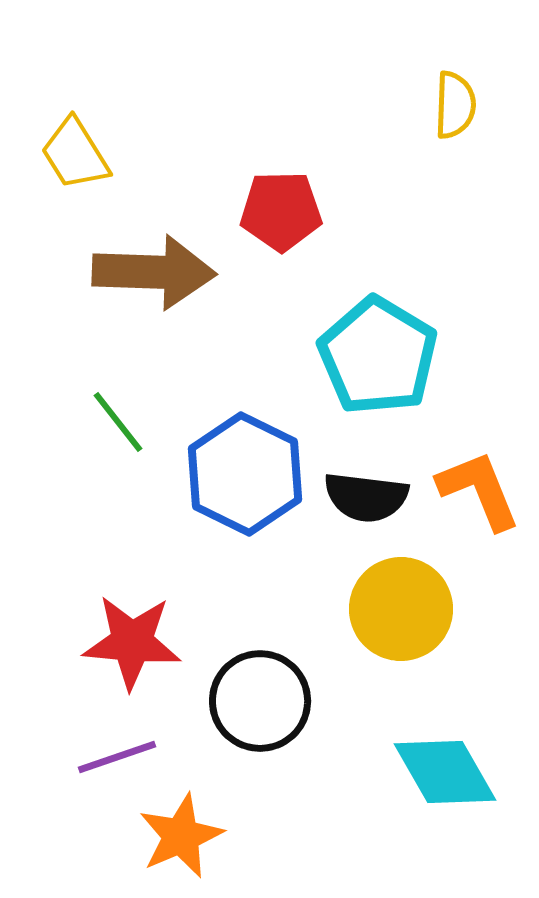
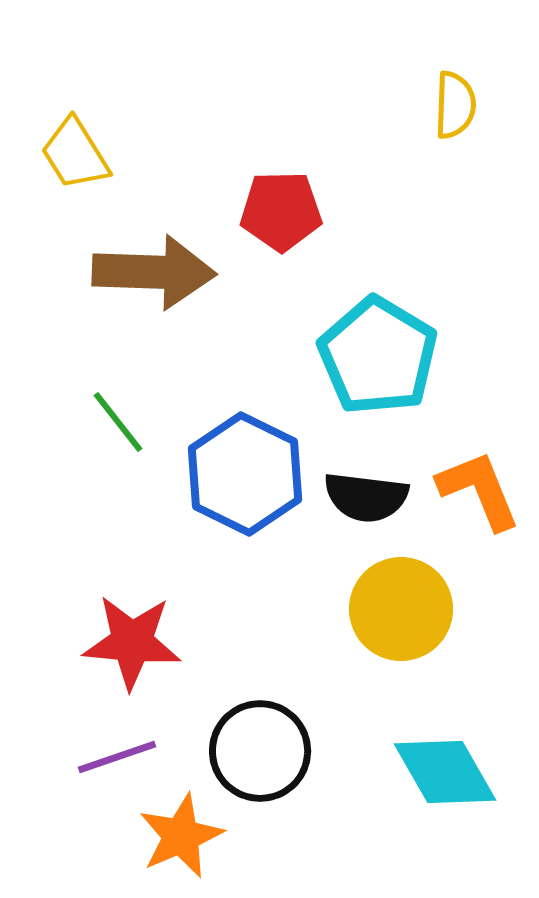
black circle: moved 50 px down
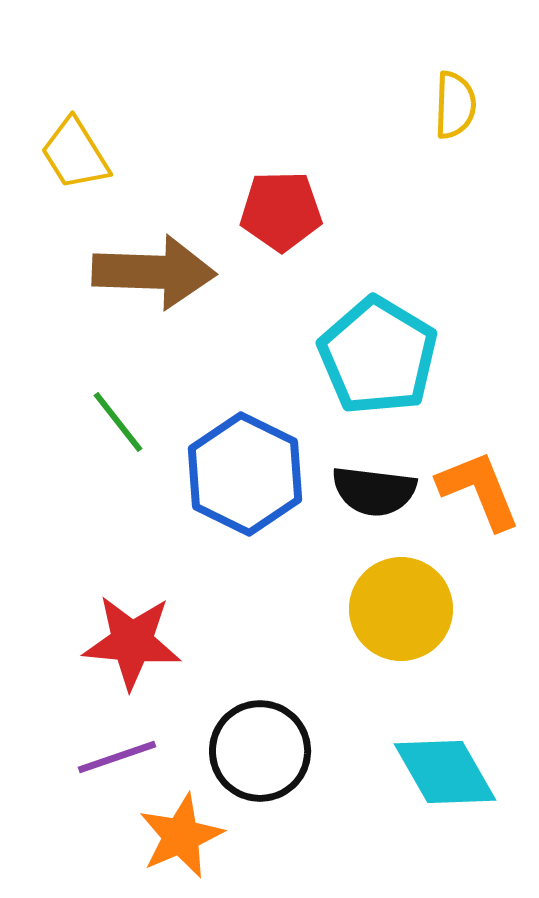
black semicircle: moved 8 px right, 6 px up
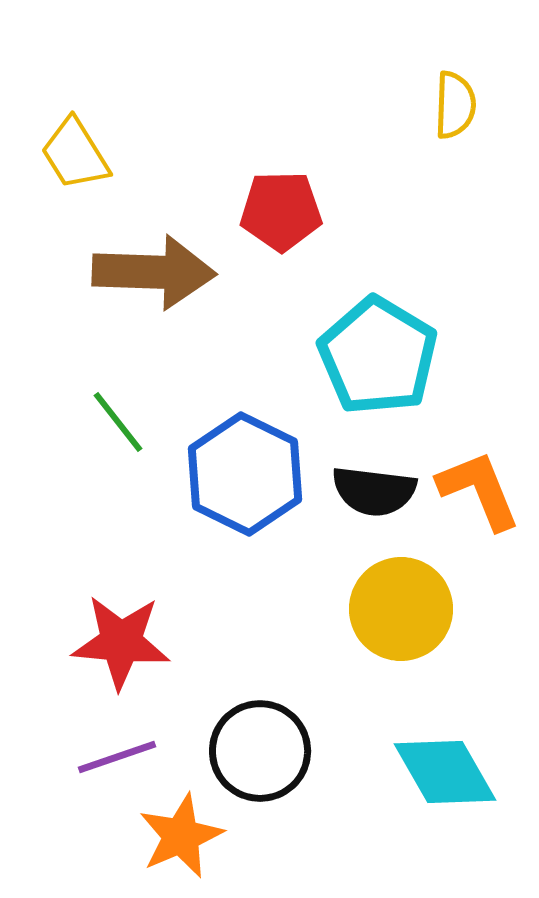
red star: moved 11 px left
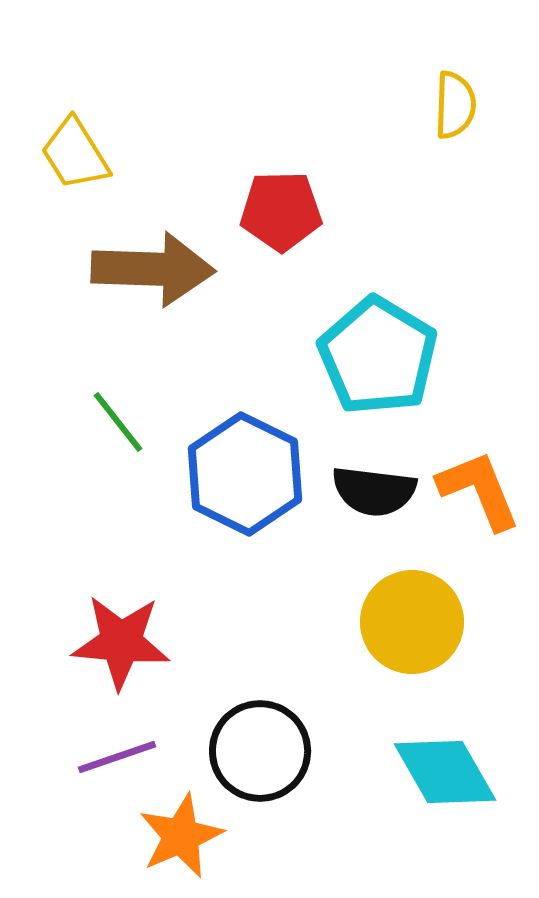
brown arrow: moved 1 px left, 3 px up
yellow circle: moved 11 px right, 13 px down
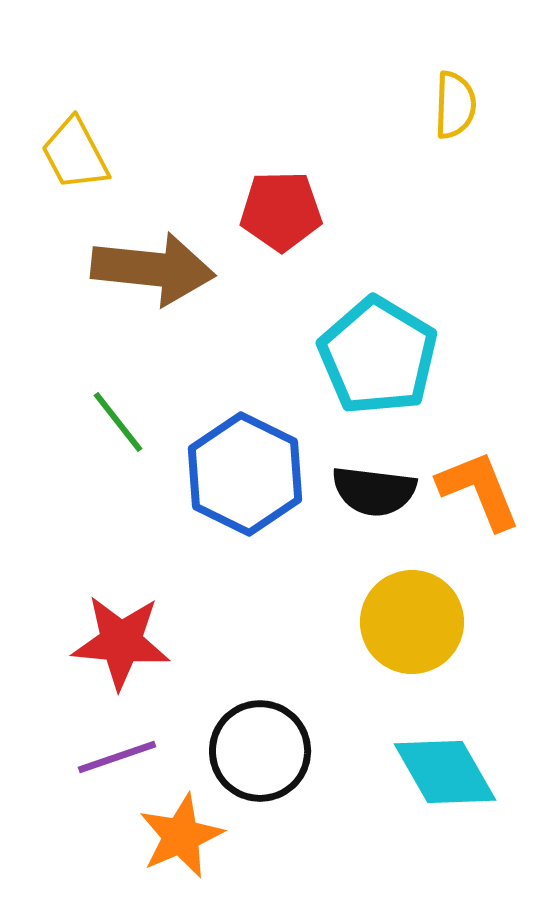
yellow trapezoid: rotated 4 degrees clockwise
brown arrow: rotated 4 degrees clockwise
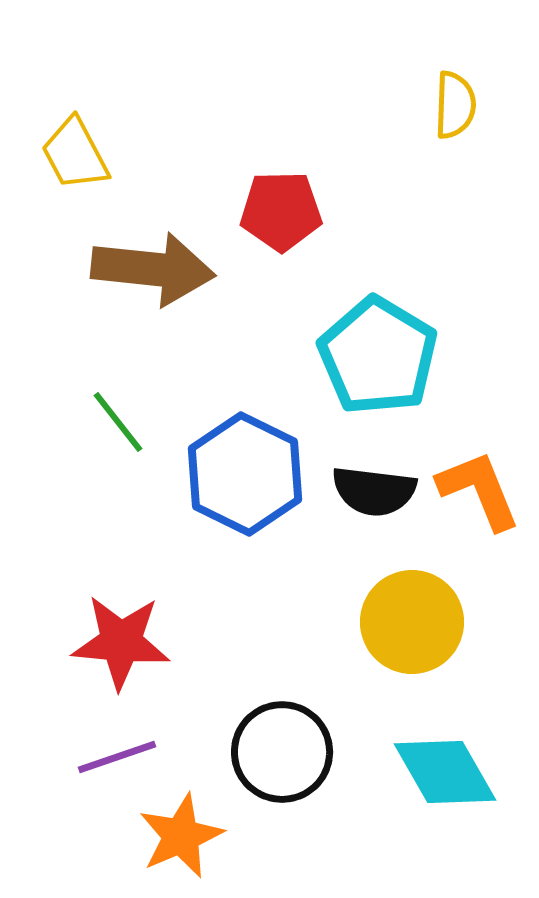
black circle: moved 22 px right, 1 px down
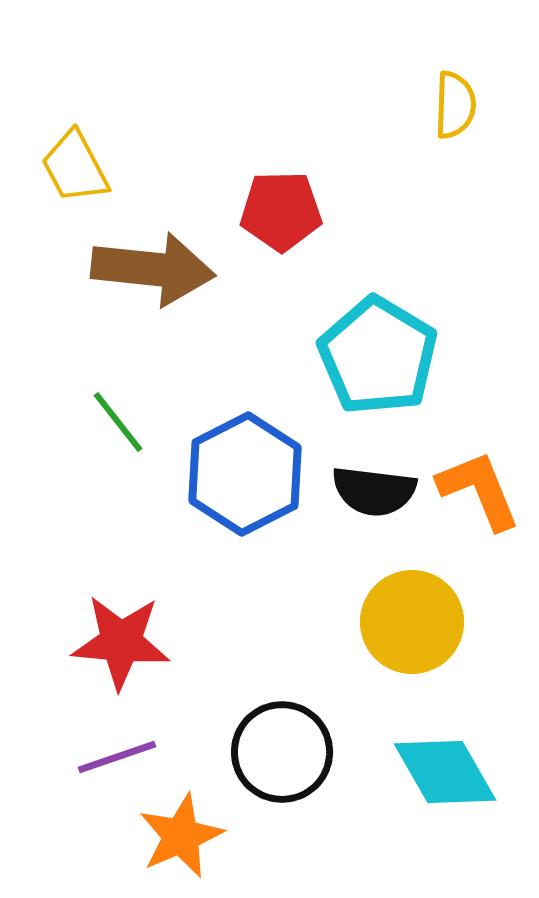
yellow trapezoid: moved 13 px down
blue hexagon: rotated 7 degrees clockwise
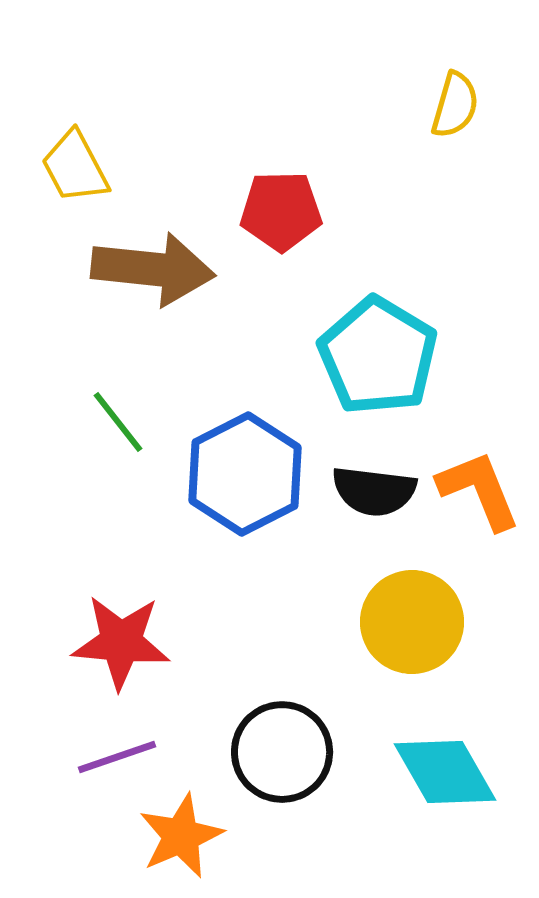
yellow semicircle: rotated 14 degrees clockwise
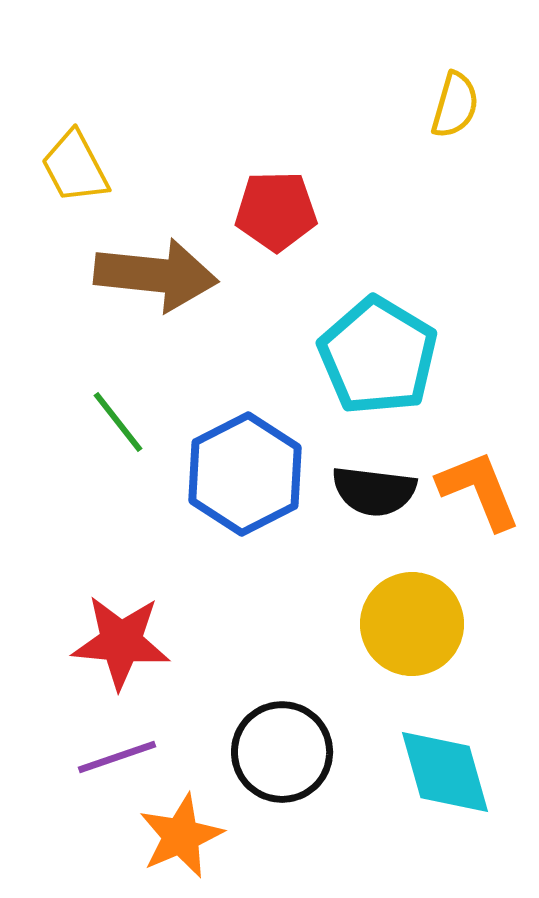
red pentagon: moved 5 px left
brown arrow: moved 3 px right, 6 px down
yellow circle: moved 2 px down
cyan diamond: rotated 14 degrees clockwise
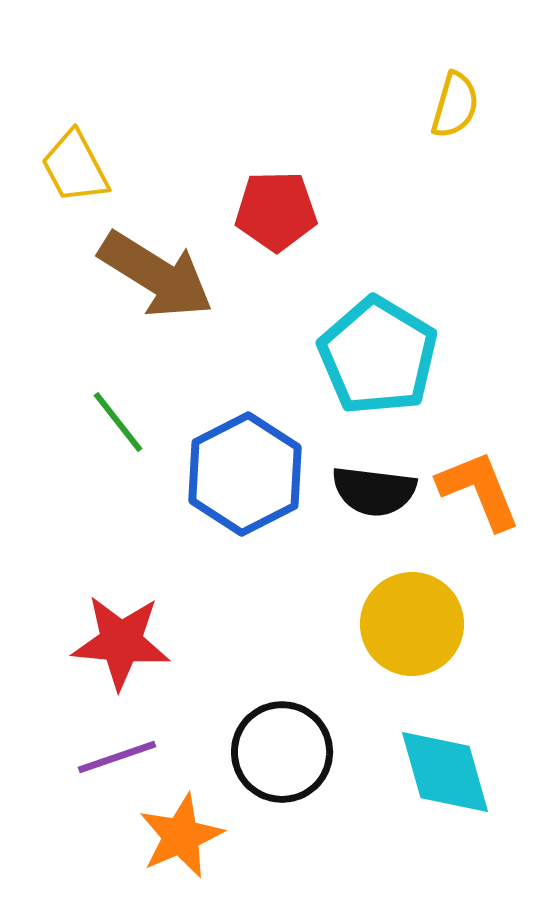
brown arrow: rotated 26 degrees clockwise
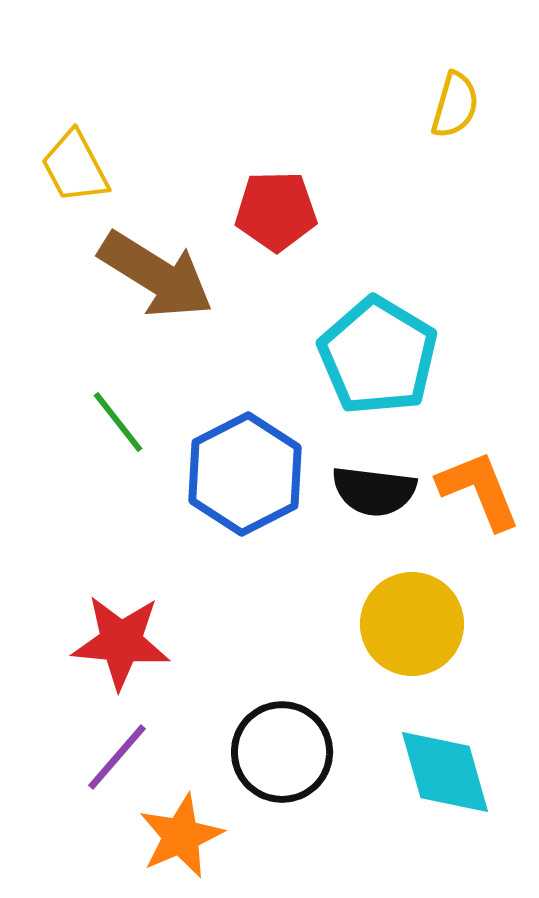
purple line: rotated 30 degrees counterclockwise
